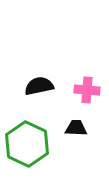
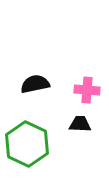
black semicircle: moved 4 px left, 2 px up
black trapezoid: moved 4 px right, 4 px up
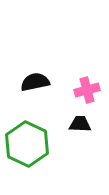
black semicircle: moved 2 px up
pink cross: rotated 20 degrees counterclockwise
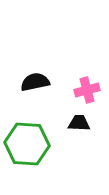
black trapezoid: moved 1 px left, 1 px up
green hexagon: rotated 21 degrees counterclockwise
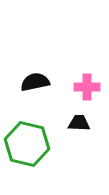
pink cross: moved 3 px up; rotated 15 degrees clockwise
green hexagon: rotated 9 degrees clockwise
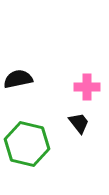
black semicircle: moved 17 px left, 3 px up
black trapezoid: rotated 50 degrees clockwise
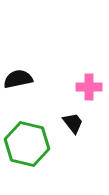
pink cross: moved 2 px right
black trapezoid: moved 6 px left
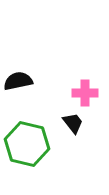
black semicircle: moved 2 px down
pink cross: moved 4 px left, 6 px down
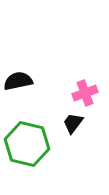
pink cross: rotated 20 degrees counterclockwise
black trapezoid: rotated 105 degrees counterclockwise
